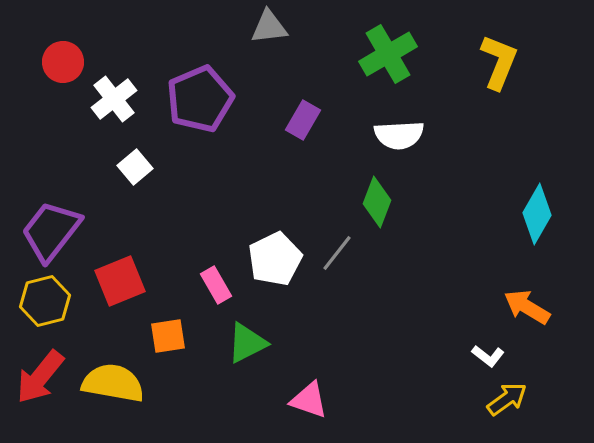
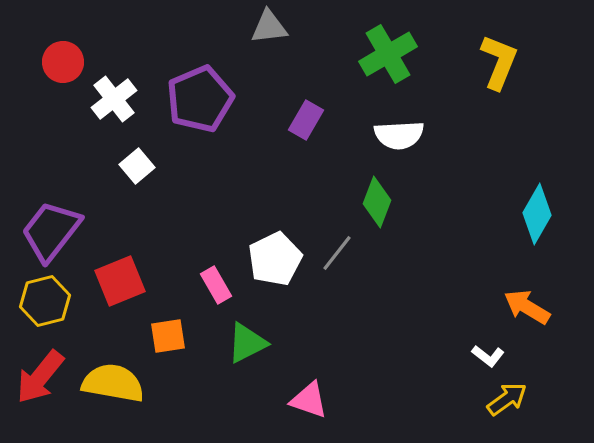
purple rectangle: moved 3 px right
white square: moved 2 px right, 1 px up
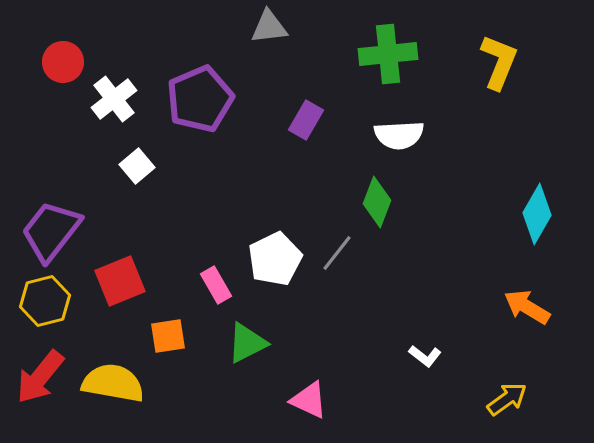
green cross: rotated 24 degrees clockwise
white L-shape: moved 63 px left
pink triangle: rotated 6 degrees clockwise
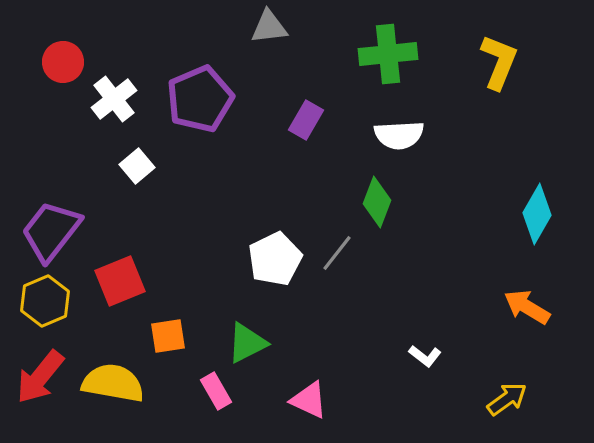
pink rectangle: moved 106 px down
yellow hexagon: rotated 9 degrees counterclockwise
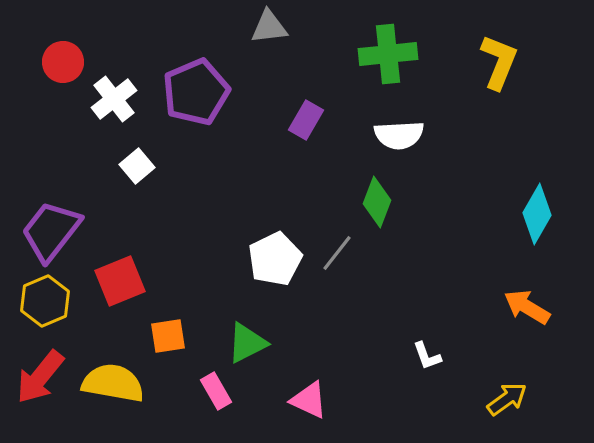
purple pentagon: moved 4 px left, 7 px up
white L-shape: moved 2 px right; rotated 32 degrees clockwise
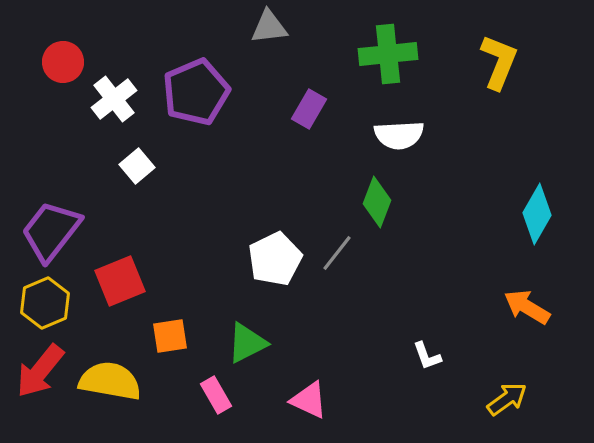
purple rectangle: moved 3 px right, 11 px up
yellow hexagon: moved 2 px down
orange square: moved 2 px right
red arrow: moved 6 px up
yellow semicircle: moved 3 px left, 2 px up
pink rectangle: moved 4 px down
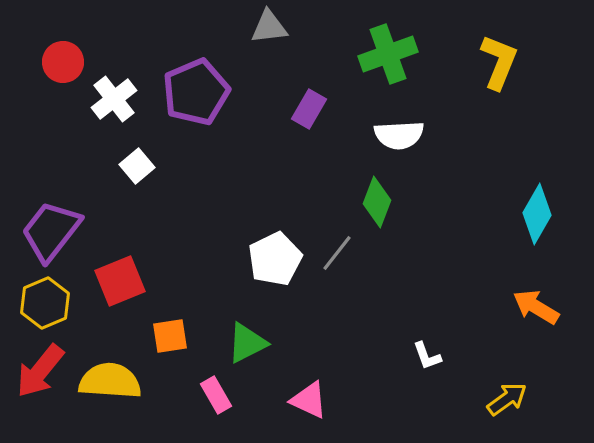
green cross: rotated 14 degrees counterclockwise
orange arrow: moved 9 px right
yellow semicircle: rotated 6 degrees counterclockwise
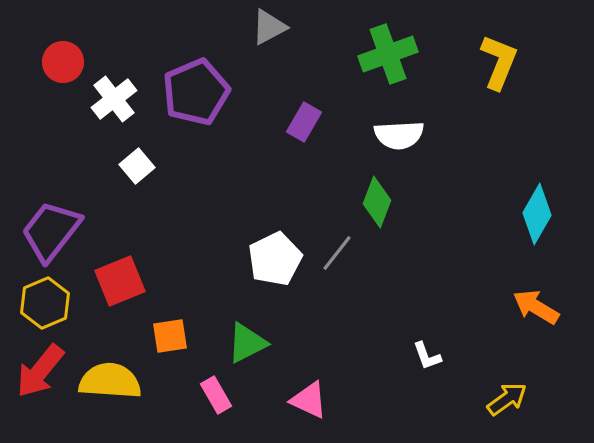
gray triangle: rotated 21 degrees counterclockwise
purple rectangle: moved 5 px left, 13 px down
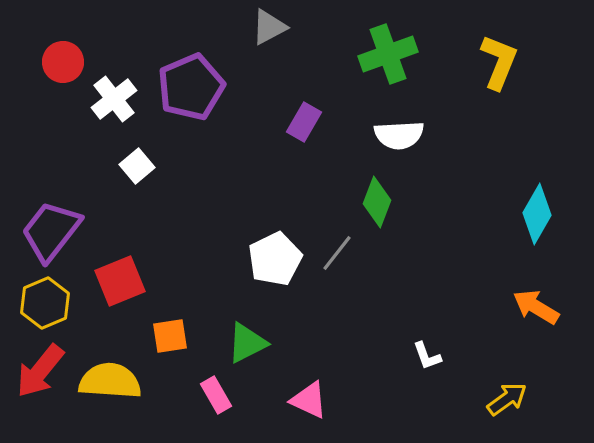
purple pentagon: moved 5 px left, 5 px up
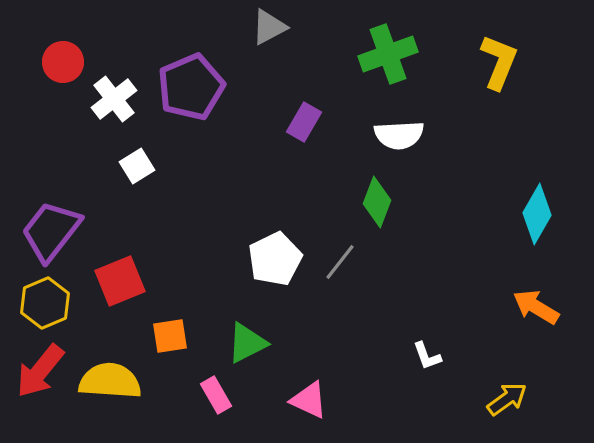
white square: rotated 8 degrees clockwise
gray line: moved 3 px right, 9 px down
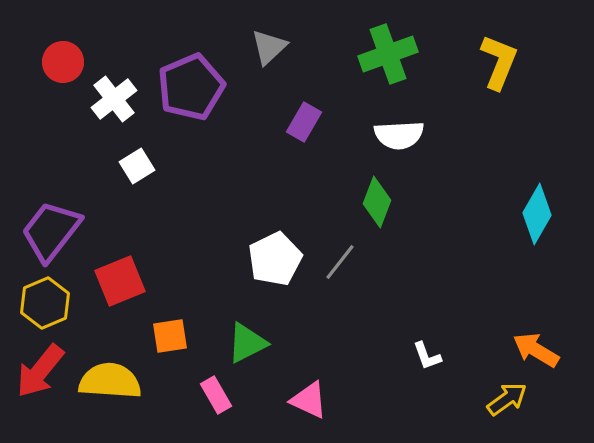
gray triangle: moved 20 px down; rotated 15 degrees counterclockwise
orange arrow: moved 43 px down
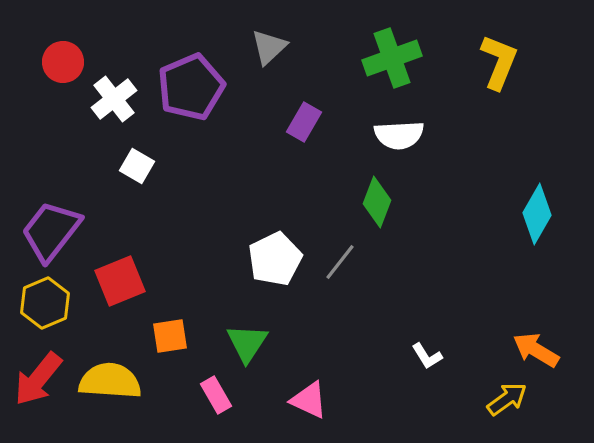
green cross: moved 4 px right, 4 px down
white square: rotated 28 degrees counterclockwise
green triangle: rotated 30 degrees counterclockwise
white L-shape: rotated 12 degrees counterclockwise
red arrow: moved 2 px left, 8 px down
